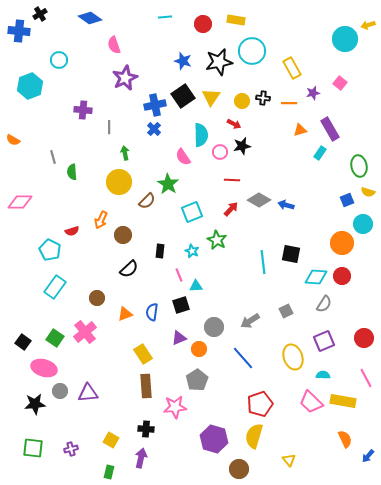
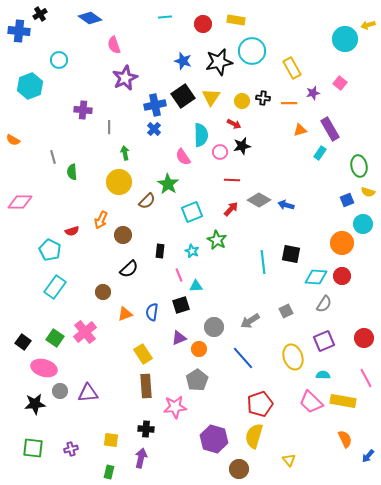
brown circle at (97, 298): moved 6 px right, 6 px up
yellow square at (111, 440): rotated 21 degrees counterclockwise
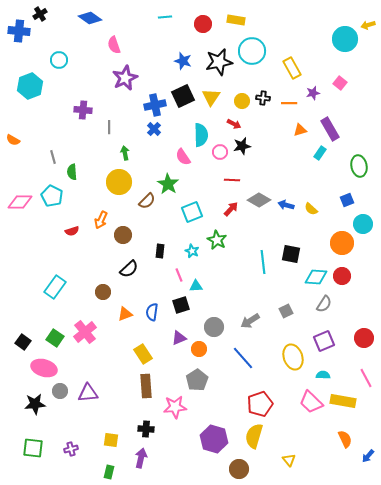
black square at (183, 96): rotated 10 degrees clockwise
yellow semicircle at (368, 192): moved 57 px left, 17 px down; rotated 24 degrees clockwise
cyan pentagon at (50, 250): moved 2 px right, 54 px up
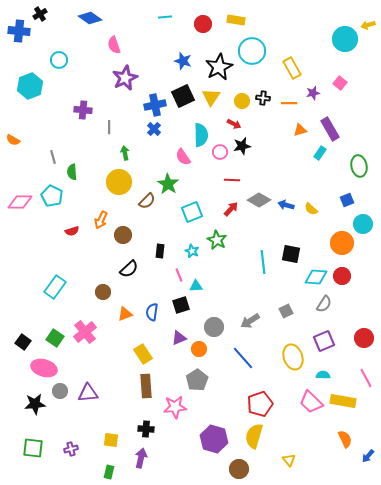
black star at (219, 62): moved 5 px down; rotated 16 degrees counterclockwise
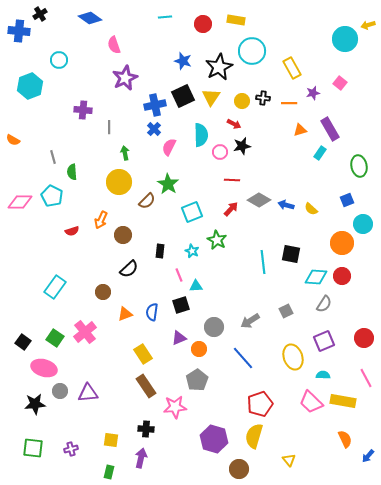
pink semicircle at (183, 157): moved 14 px left, 10 px up; rotated 60 degrees clockwise
brown rectangle at (146, 386): rotated 30 degrees counterclockwise
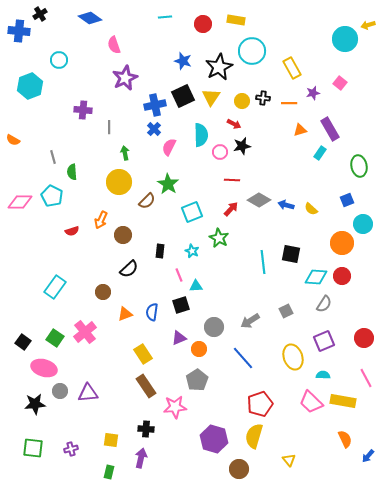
green star at (217, 240): moved 2 px right, 2 px up
